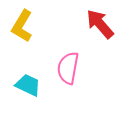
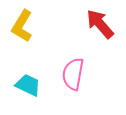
pink semicircle: moved 5 px right, 6 px down
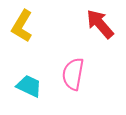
cyan trapezoid: moved 1 px right, 1 px down
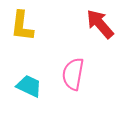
yellow L-shape: rotated 24 degrees counterclockwise
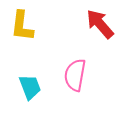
pink semicircle: moved 2 px right, 1 px down
cyan trapezoid: moved 1 px right, 1 px down; rotated 44 degrees clockwise
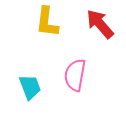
yellow L-shape: moved 25 px right, 4 px up
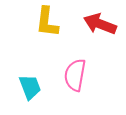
red arrow: rotated 28 degrees counterclockwise
